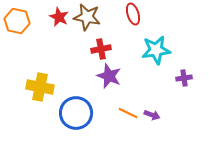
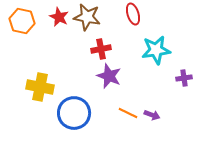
orange hexagon: moved 5 px right
blue circle: moved 2 px left
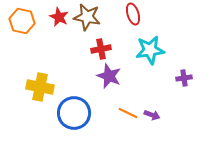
cyan star: moved 6 px left
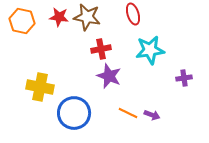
red star: rotated 18 degrees counterclockwise
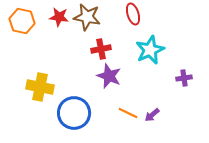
cyan star: rotated 16 degrees counterclockwise
purple arrow: rotated 119 degrees clockwise
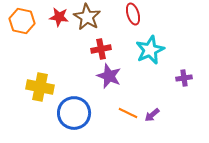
brown star: rotated 20 degrees clockwise
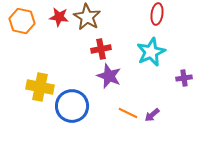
red ellipse: moved 24 px right; rotated 25 degrees clockwise
cyan star: moved 1 px right, 2 px down
blue circle: moved 2 px left, 7 px up
